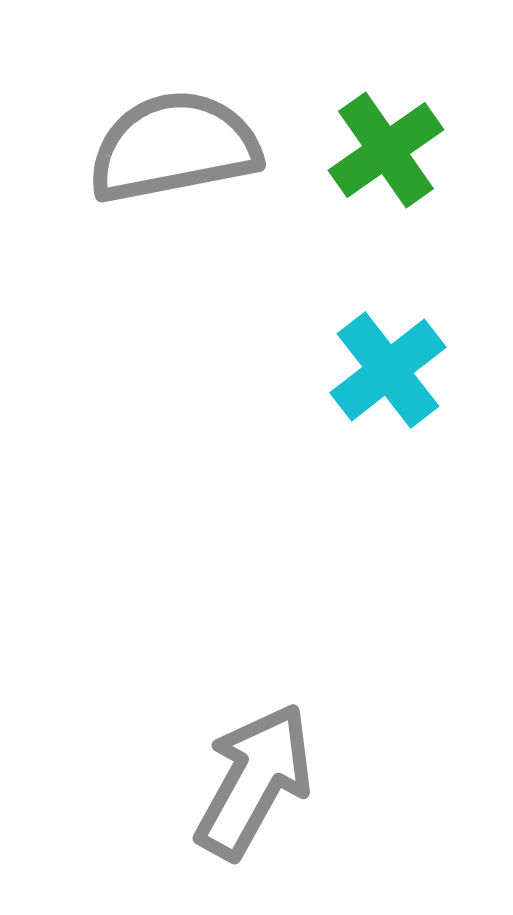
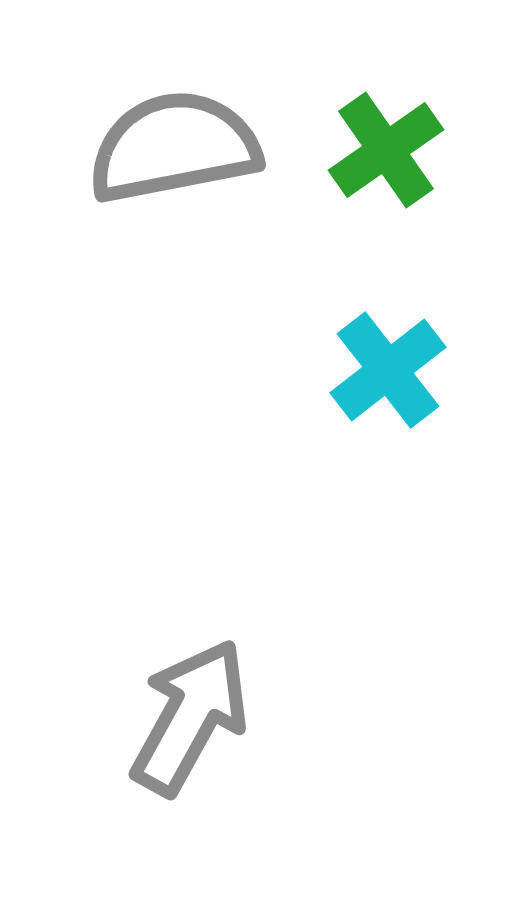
gray arrow: moved 64 px left, 64 px up
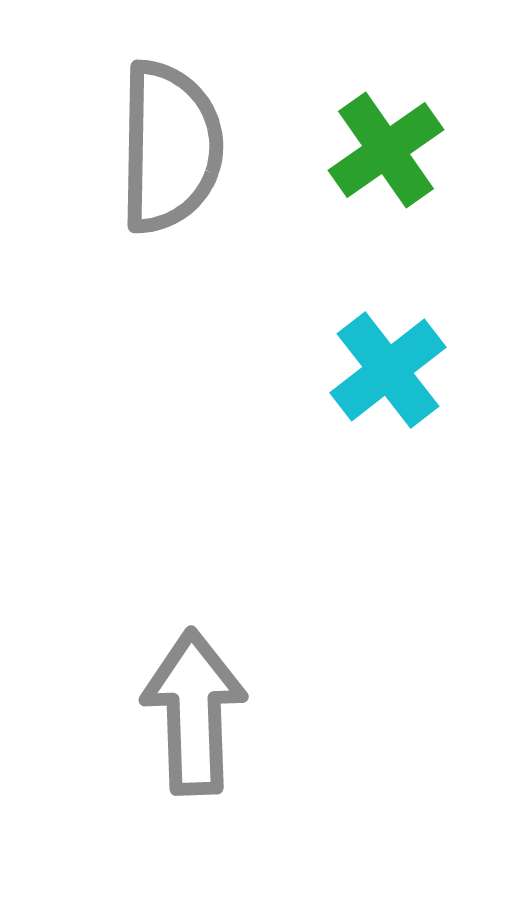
gray semicircle: moved 4 px left; rotated 102 degrees clockwise
gray arrow: moved 4 px right, 5 px up; rotated 31 degrees counterclockwise
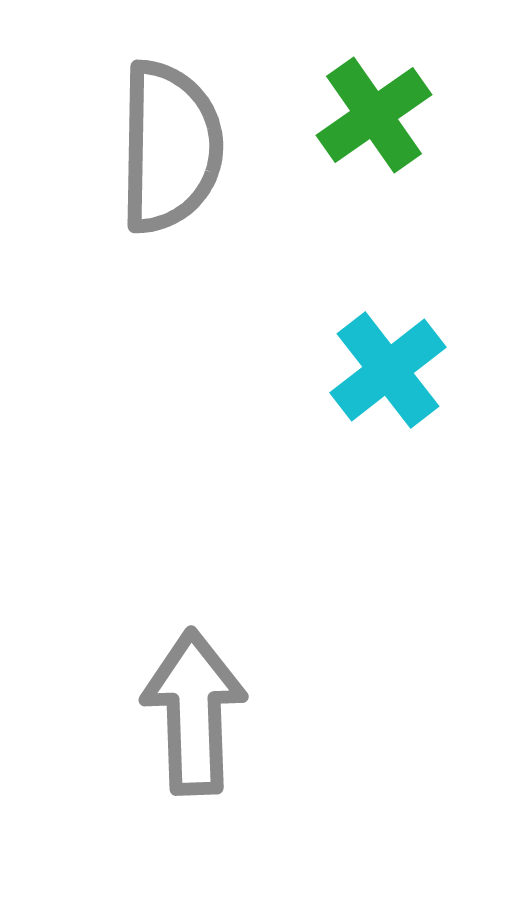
green cross: moved 12 px left, 35 px up
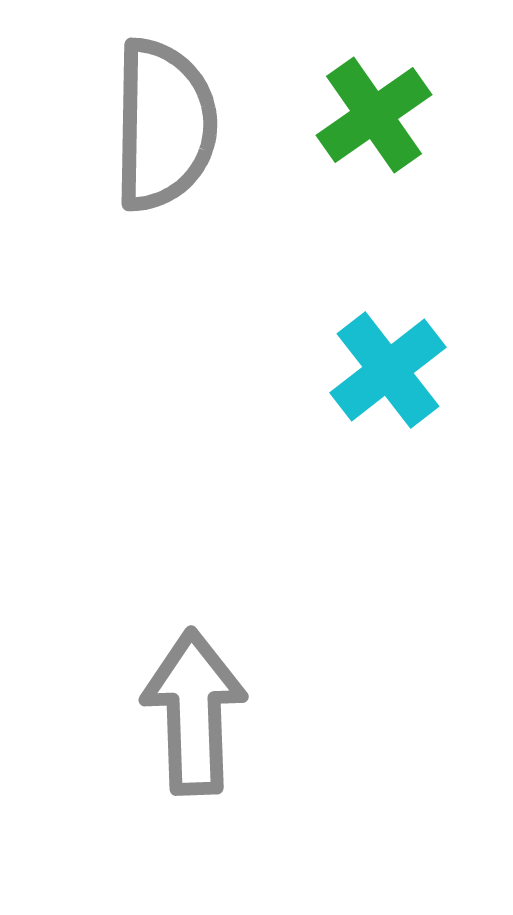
gray semicircle: moved 6 px left, 22 px up
